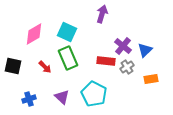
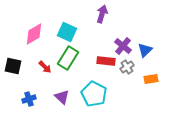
green rectangle: rotated 55 degrees clockwise
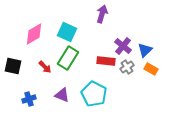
orange rectangle: moved 10 px up; rotated 40 degrees clockwise
purple triangle: moved 2 px up; rotated 21 degrees counterclockwise
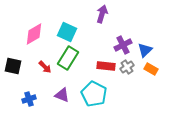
purple cross: moved 1 px up; rotated 24 degrees clockwise
red rectangle: moved 5 px down
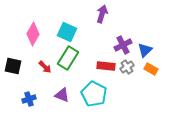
pink diamond: moved 1 px left; rotated 30 degrees counterclockwise
